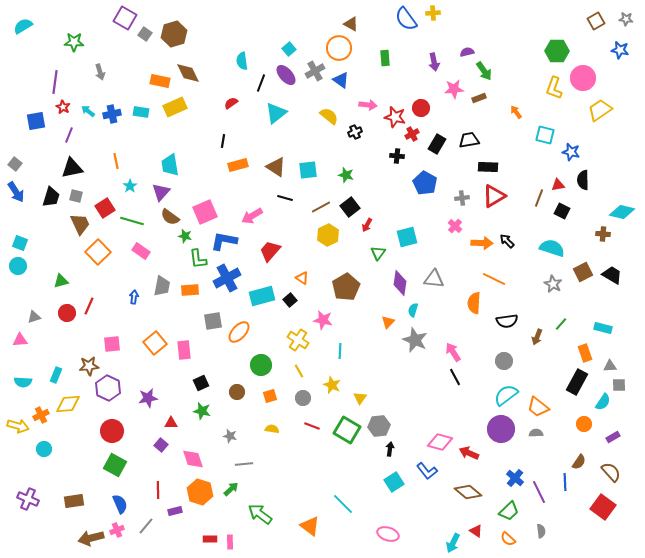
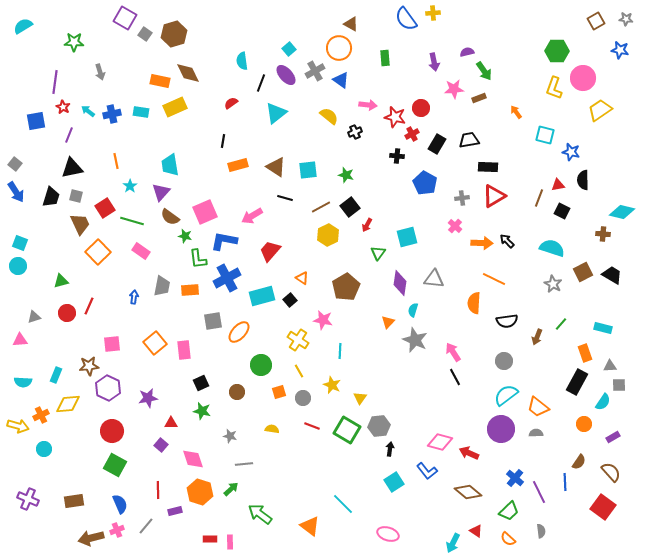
orange square at (270, 396): moved 9 px right, 4 px up
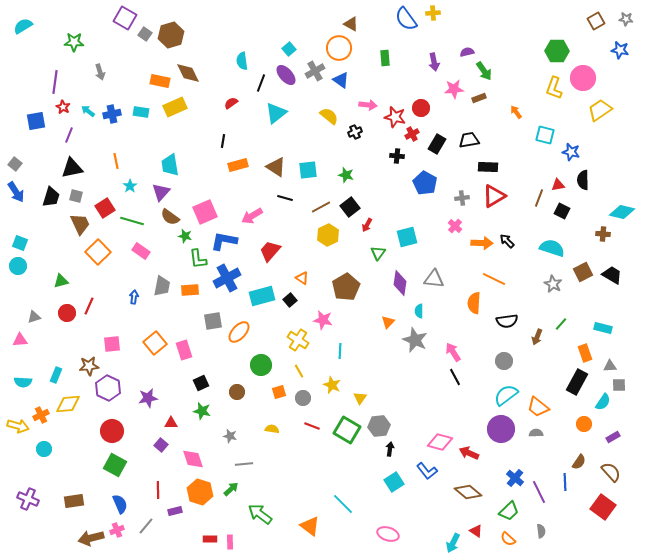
brown hexagon at (174, 34): moved 3 px left, 1 px down
cyan semicircle at (413, 310): moved 6 px right, 1 px down; rotated 16 degrees counterclockwise
pink rectangle at (184, 350): rotated 12 degrees counterclockwise
